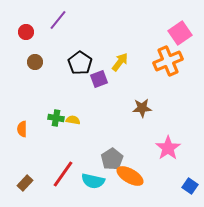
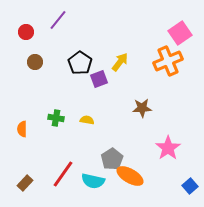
yellow semicircle: moved 14 px right
blue square: rotated 14 degrees clockwise
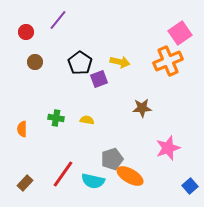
yellow arrow: rotated 66 degrees clockwise
pink star: rotated 15 degrees clockwise
gray pentagon: rotated 15 degrees clockwise
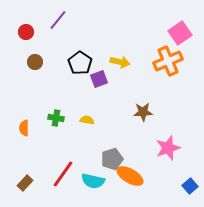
brown star: moved 1 px right, 4 px down
orange semicircle: moved 2 px right, 1 px up
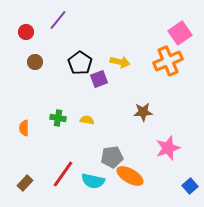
green cross: moved 2 px right
gray pentagon: moved 2 px up; rotated 10 degrees clockwise
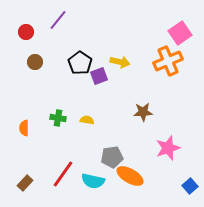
purple square: moved 3 px up
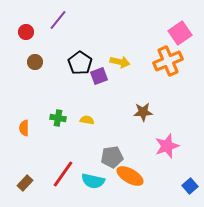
pink star: moved 1 px left, 2 px up
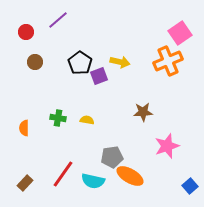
purple line: rotated 10 degrees clockwise
